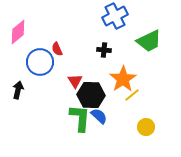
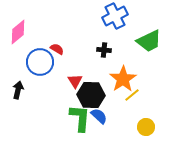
red semicircle: rotated 144 degrees clockwise
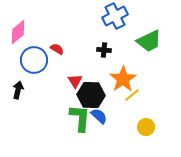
blue circle: moved 6 px left, 2 px up
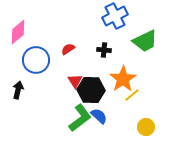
green trapezoid: moved 4 px left
red semicircle: moved 11 px right; rotated 64 degrees counterclockwise
blue circle: moved 2 px right
black hexagon: moved 5 px up
green L-shape: rotated 48 degrees clockwise
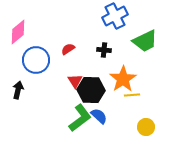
yellow line: rotated 35 degrees clockwise
